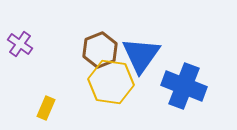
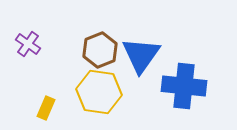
purple cross: moved 8 px right
yellow hexagon: moved 12 px left, 10 px down
blue cross: rotated 15 degrees counterclockwise
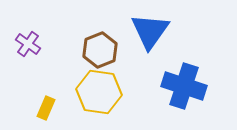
blue triangle: moved 9 px right, 24 px up
blue cross: rotated 12 degrees clockwise
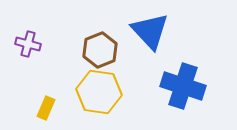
blue triangle: rotated 18 degrees counterclockwise
purple cross: rotated 20 degrees counterclockwise
blue cross: moved 1 px left
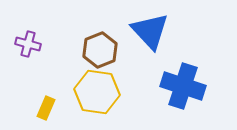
yellow hexagon: moved 2 px left
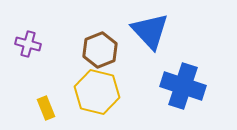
yellow hexagon: rotated 6 degrees clockwise
yellow rectangle: rotated 45 degrees counterclockwise
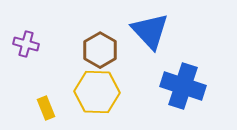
purple cross: moved 2 px left
brown hexagon: rotated 8 degrees counterclockwise
yellow hexagon: rotated 12 degrees counterclockwise
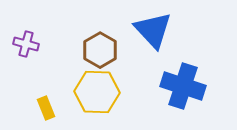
blue triangle: moved 3 px right, 1 px up
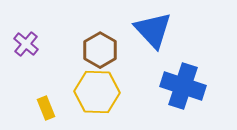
purple cross: rotated 25 degrees clockwise
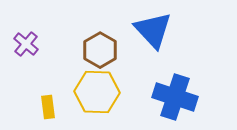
blue cross: moved 8 px left, 11 px down
yellow rectangle: moved 2 px right, 1 px up; rotated 15 degrees clockwise
